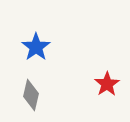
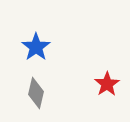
gray diamond: moved 5 px right, 2 px up
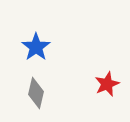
red star: rotated 10 degrees clockwise
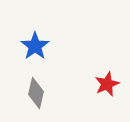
blue star: moved 1 px left, 1 px up
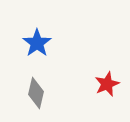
blue star: moved 2 px right, 3 px up
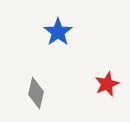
blue star: moved 21 px right, 11 px up
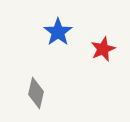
red star: moved 4 px left, 35 px up
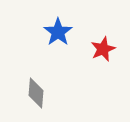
gray diamond: rotated 8 degrees counterclockwise
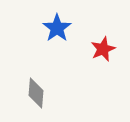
blue star: moved 1 px left, 4 px up
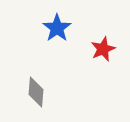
gray diamond: moved 1 px up
